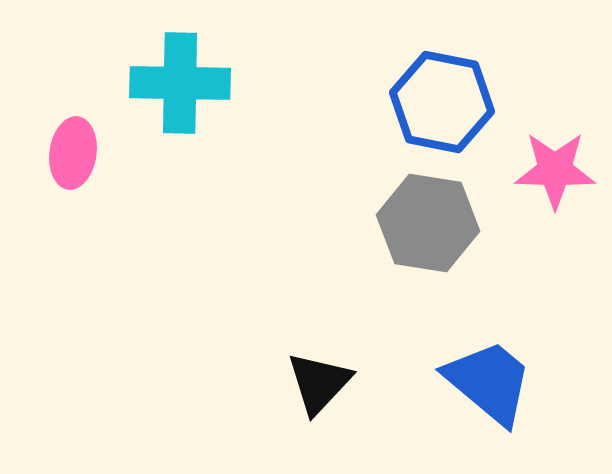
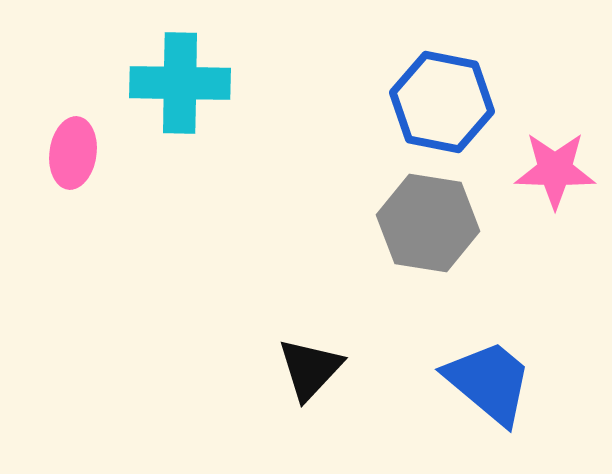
black triangle: moved 9 px left, 14 px up
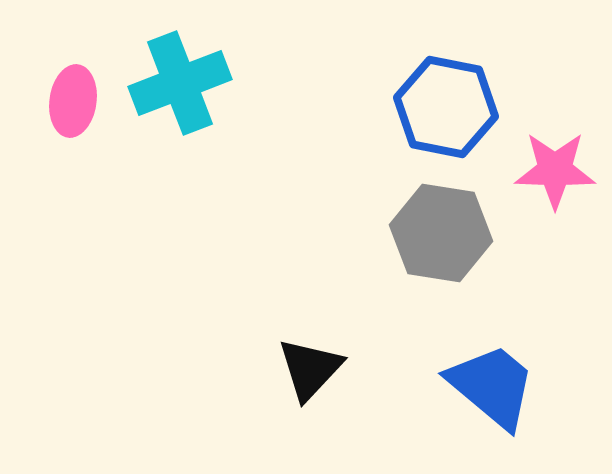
cyan cross: rotated 22 degrees counterclockwise
blue hexagon: moved 4 px right, 5 px down
pink ellipse: moved 52 px up
gray hexagon: moved 13 px right, 10 px down
blue trapezoid: moved 3 px right, 4 px down
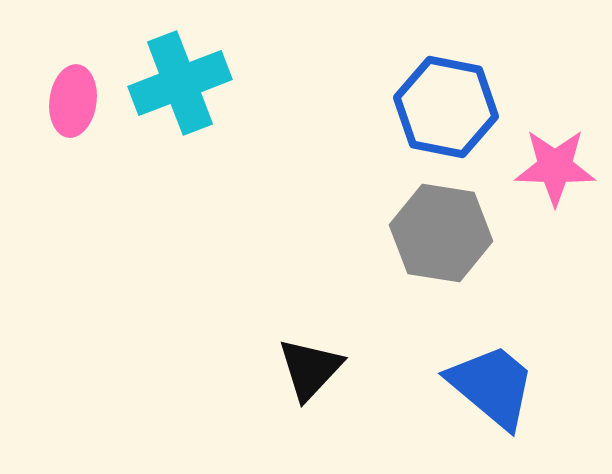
pink star: moved 3 px up
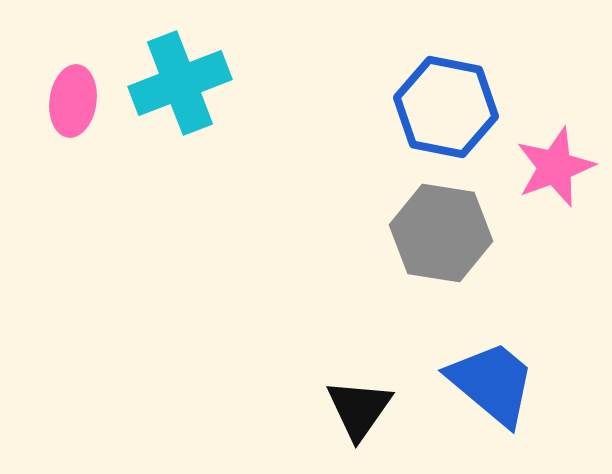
pink star: rotated 22 degrees counterclockwise
black triangle: moved 49 px right, 40 px down; rotated 8 degrees counterclockwise
blue trapezoid: moved 3 px up
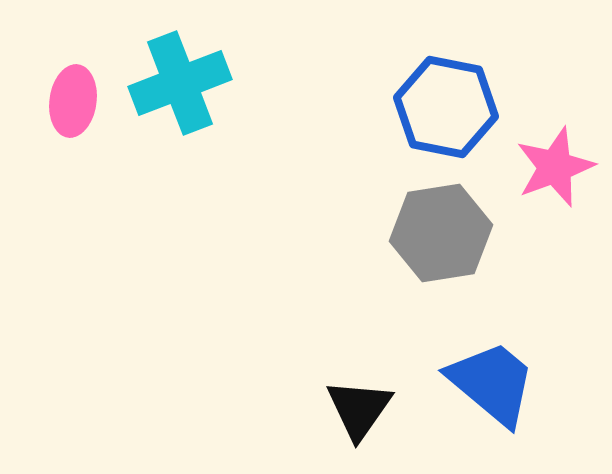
gray hexagon: rotated 18 degrees counterclockwise
